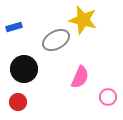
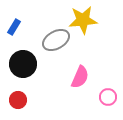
yellow star: rotated 20 degrees counterclockwise
blue rectangle: rotated 42 degrees counterclockwise
black circle: moved 1 px left, 5 px up
red circle: moved 2 px up
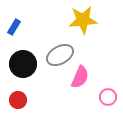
gray ellipse: moved 4 px right, 15 px down
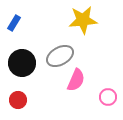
blue rectangle: moved 4 px up
gray ellipse: moved 1 px down
black circle: moved 1 px left, 1 px up
pink semicircle: moved 4 px left, 3 px down
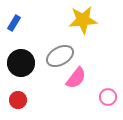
black circle: moved 1 px left
pink semicircle: moved 2 px up; rotated 15 degrees clockwise
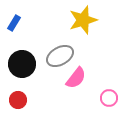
yellow star: rotated 12 degrees counterclockwise
black circle: moved 1 px right, 1 px down
pink circle: moved 1 px right, 1 px down
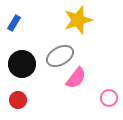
yellow star: moved 5 px left
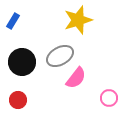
blue rectangle: moved 1 px left, 2 px up
black circle: moved 2 px up
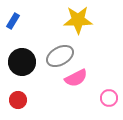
yellow star: rotated 16 degrees clockwise
pink semicircle: rotated 25 degrees clockwise
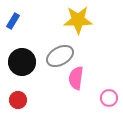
pink semicircle: rotated 125 degrees clockwise
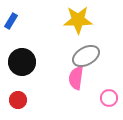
blue rectangle: moved 2 px left
gray ellipse: moved 26 px right
